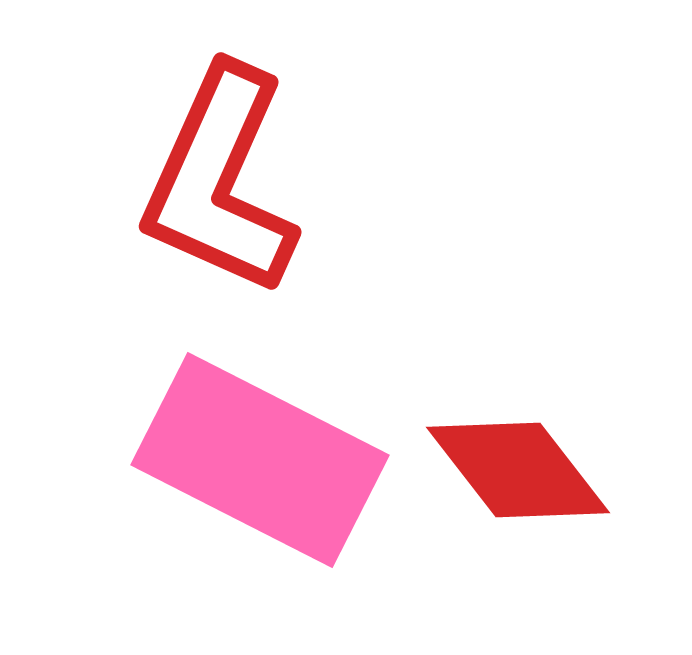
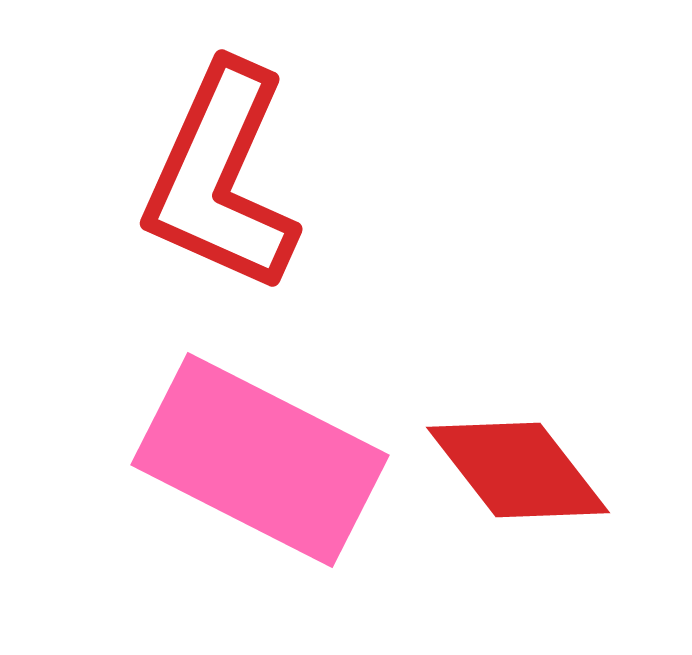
red L-shape: moved 1 px right, 3 px up
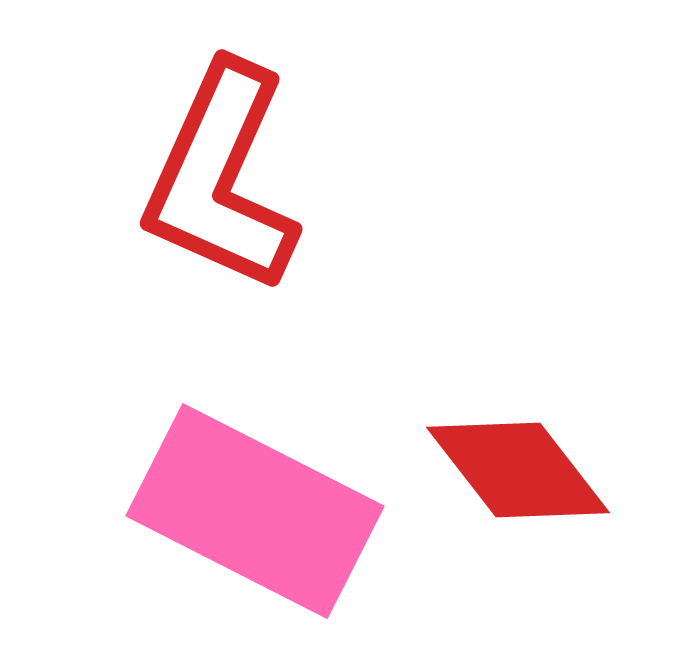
pink rectangle: moved 5 px left, 51 px down
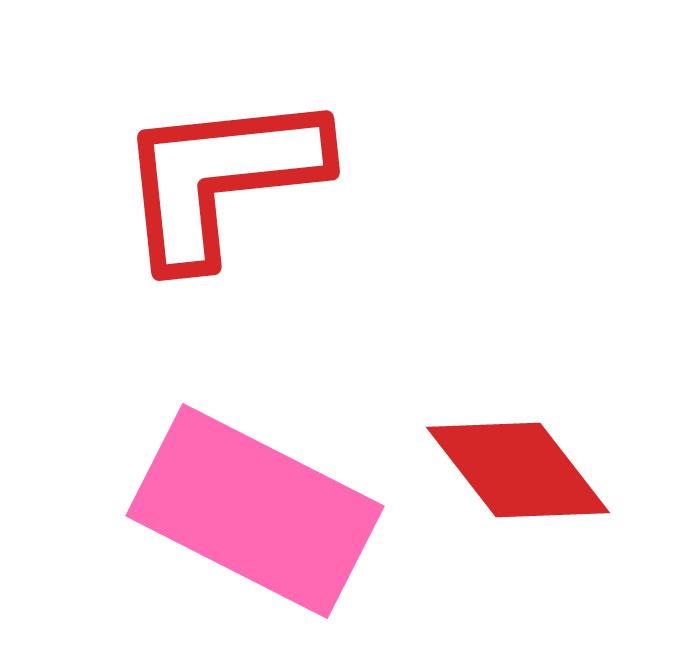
red L-shape: rotated 60 degrees clockwise
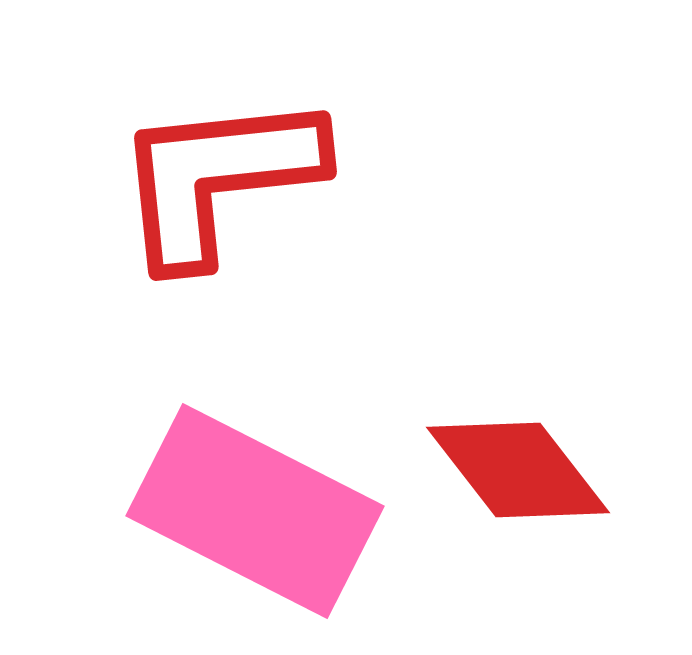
red L-shape: moved 3 px left
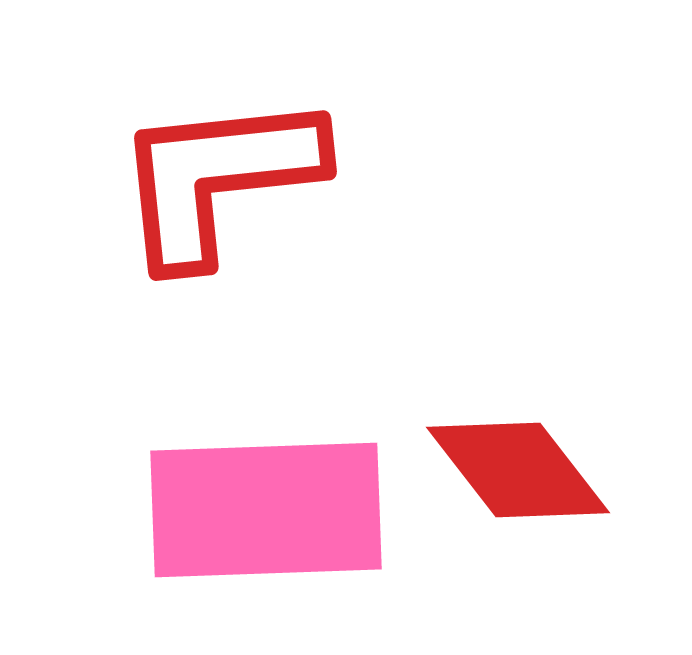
pink rectangle: moved 11 px right, 1 px up; rotated 29 degrees counterclockwise
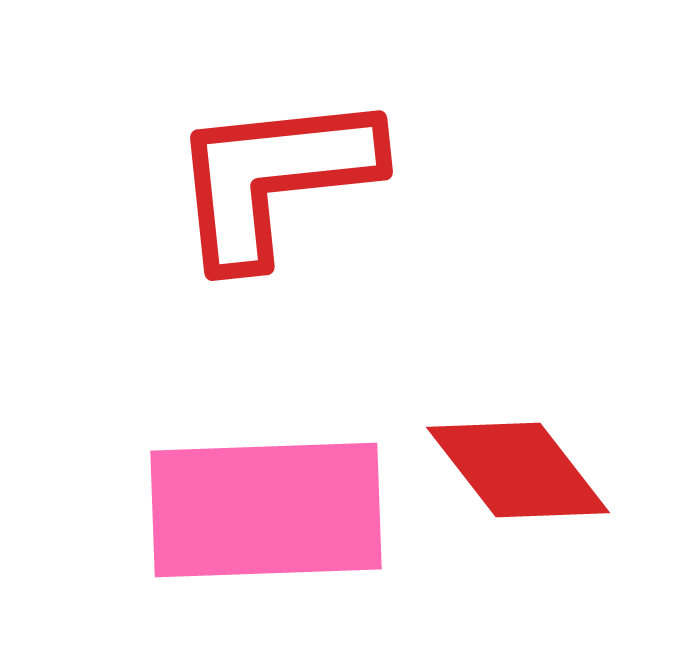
red L-shape: moved 56 px right
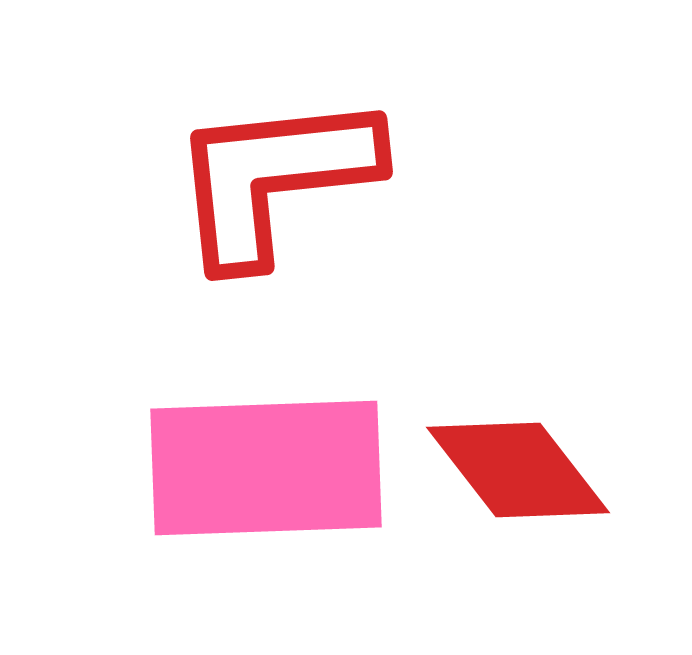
pink rectangle: moved 42 px up
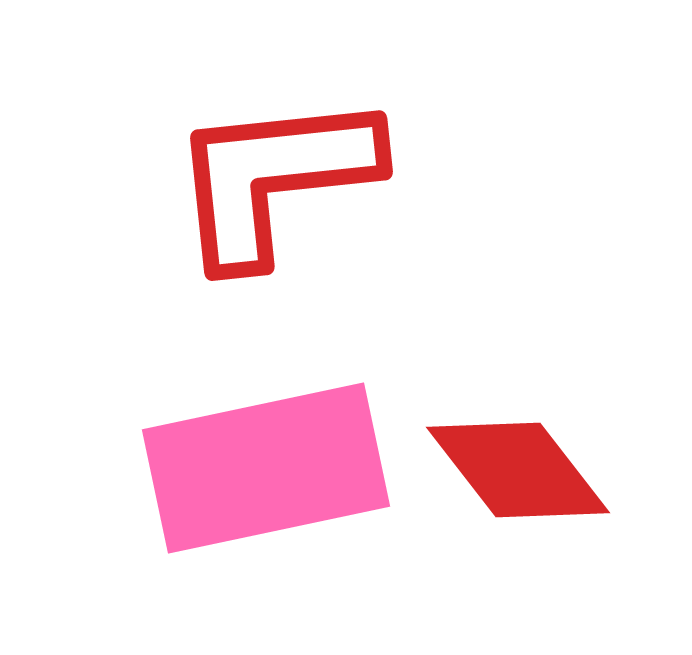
pink rectangle: rotated 10 degrees counterclockwise
